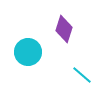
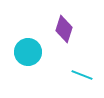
cyan line: rotated 20 degrees counterclockwise
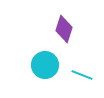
cyan circle: moved 17 px right, 13 px down
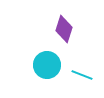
cyan circle: moved 2 px right
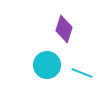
cyan line: moved 2 px up
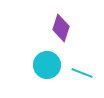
purple diamond: moved 3 px left, 1 px up
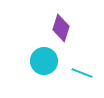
cyan circle: moved 3 px left, 4 px up
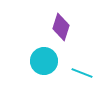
purple diamond: moved 1 px up
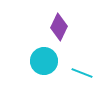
purple diamond: moved 2 px left; rotated 8 degrees clockwise
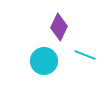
cyan line: moved 3 px right, 18 px up
